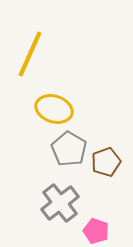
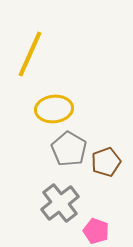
yellow ellipse: rotated 24 degrees counterclockwise
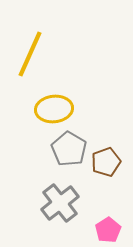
pink pentagon: moved 12 px right, 1 px up; rotated 20 degrees clockwise
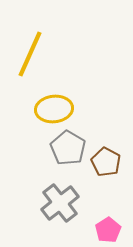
gray pentagon: moved 1 px left, 1 px up
brown pentagon: rotated 24 degrees counterclockwise
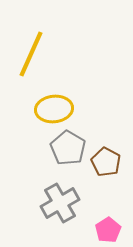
yellow line: moved 1 px right
gray cross: rotated 9 degrees clockwise
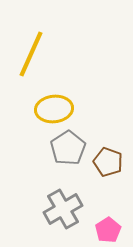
gray pentagon: rotated 8 degrees clockwise
brown pentagon: moved 2 px right; rotated 8 degrees counterclockwise
gray cross: moved 3 px right, 6 px down
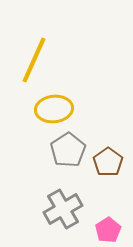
yellow line: moved 3 px right, 6 px down
gray pentagon: moved 2 px down
brown pentagon: rotated 16 degrees clockwise
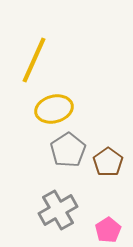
yellow ellipse: rotated 9 degrees counterclockwise
gray cross: moved 5 px left, 1 px down
